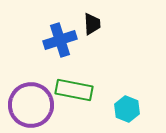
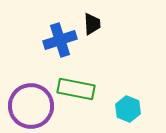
green rectangle: moved 2 px right, 1 px up
purple circle: moved 1 px down
cyan hexagon: moved 1 px right
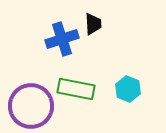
black trapezoid: moved 1 px right
blue cross: moved 2 px right, 1 px up
cyan hexagon: moved 20 px up
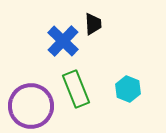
blue cross: moved 1 px right, 2 px down; rotated 28 degrees counterclockwise
green rectangle: rotated 57 degrees clockwise
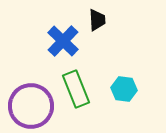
black trapezoid: moved 4 px right, 4 px up
cyan hexagon: moved 4 px left; rotated 15 degrees counterclockwise
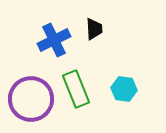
black trapezoid: moved 3 px left, 9 px down
blue cross: moved 9 px left, 1 px up; rotated 20 degrees clockwise
purple circle: moved 7 px up
